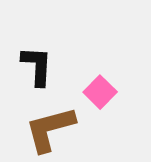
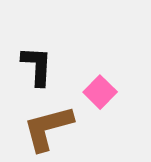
brown L-shape: moved 2 px left, 1 px up
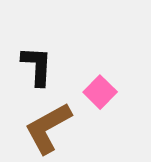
brown L-shape: rotated 14 degrees counterclockwise
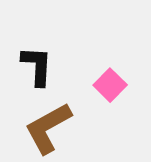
pink square: moved 10 px right, 7 px up
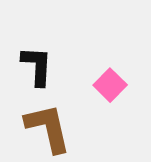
brown L-shape: rotated 106 degrees clockwise
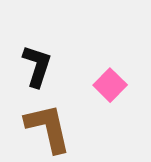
black L-shape: rotated 15 degrees clockwise
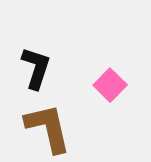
black L-shape: moved 1 px left, 2 px down
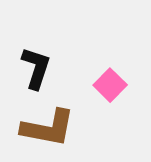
brown L-shape: rotated 114 degrees clockwise
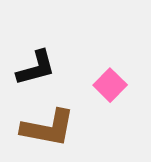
black L-shape: rotated 57 degrees clockwise
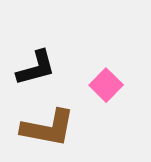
pink square: moved 4 px left
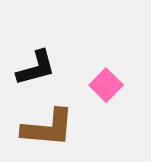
brown L-shape: rotated 6 degrees counterclockwise
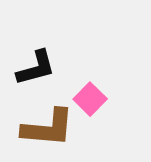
pink square: moved 16 px left, 14 px down
